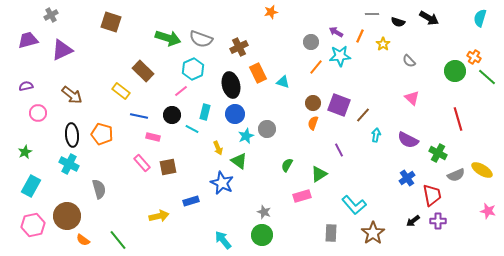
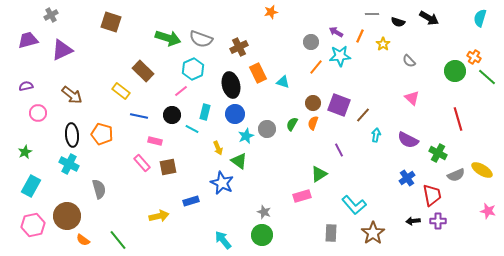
pink rectangle at (153, 137): moved 2 px right, 4 px down
green semicircle at (287, 165): moved 5 px right, 41 px up
black arrow at (413, 221): rotated 32 degrees clockwise
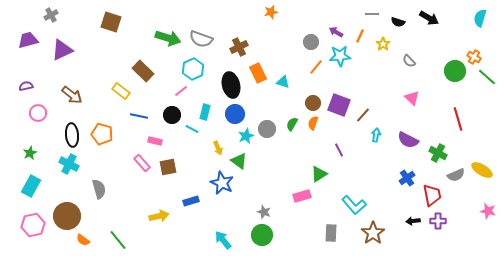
green star at (25, 152): moved 5 px right, 1 px down
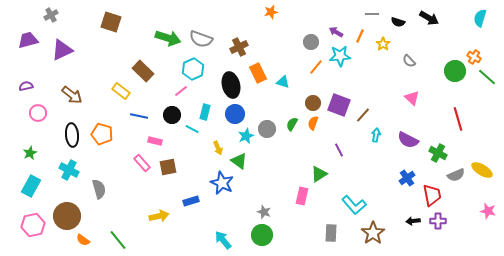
cyan cross at (69, 164): moved 6 px down
pink rectangle at (302, 196): rotated 60 degrees counterclockwise
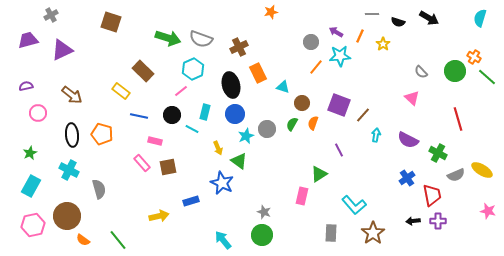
gray semicircle at (409, 61): moved 12 px right, 11 px down
cyan triangle at (283, 82): moved 5 px down
brown circle at (313, 103): moved 11 px left
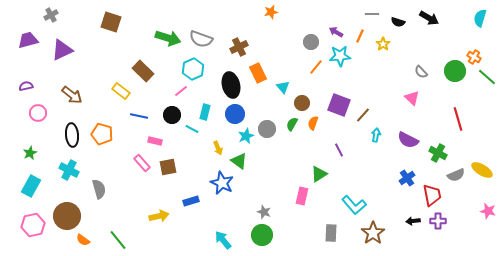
cyan triangle at (283, 87): rotated 32 degrees clockwise
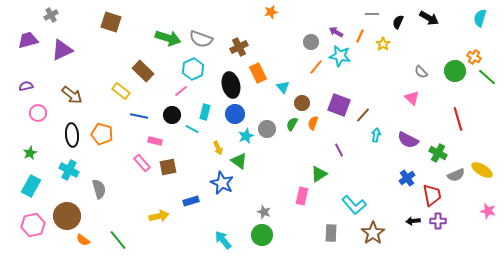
black semicircle at (398, 22): rotated 96 degrees clockwise
cyan star at (340, 56): rotated 15 degrees clockwise
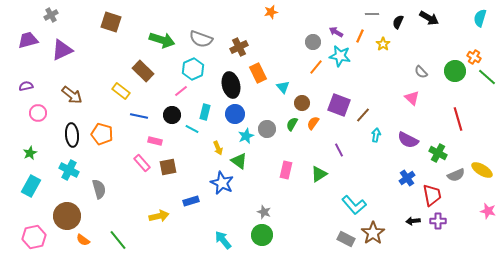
green arrow at (168, 38): moved 6 px left, 2 px down
gray circle at (311, 42): moved 2 px right
orange semicircle at (313, 123): rotated 16 degrees clockwise
pink rectangle at (302, 196): moved 16 px left, 26 px up
pink hexagon at (33, 225): moved 1 px right, 12 px down
gray rectangle at (331, 233): moved 15 px right, 6 px down; rotated 66 degrees counterclockwise
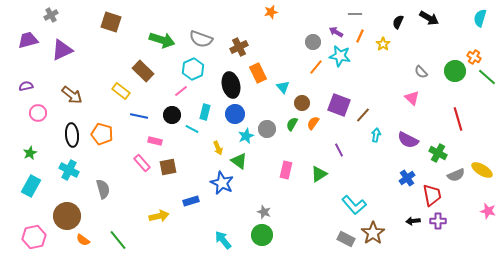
gray line at (372, 14): moved 17 px left
gray semicircle at (99, 189): moved 4 px right
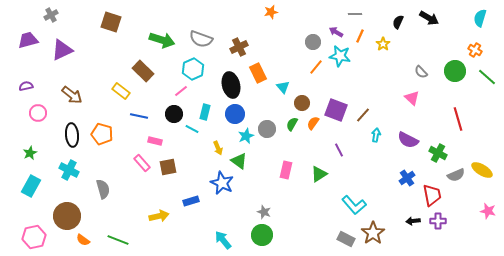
orange cross at (474, 57): moved 1 px right, 7 px up
purple square at (339, 105): moved 3 px left, 5 px down
black circle at (172, 115): moved 2 px right, 1 px up
green line at (118, 240): rotated 30 degrees counterclockwise
